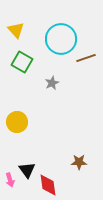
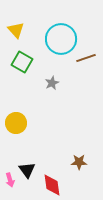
yellow circle: moved 1 px left, 1 px down
red diamond: moved 4 px right
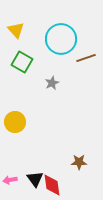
yellow circle: moved 1 px left, 1 px up
black triangle: moved 8 px right, 9 px down
pink arrow: rotated 96 degrees clockwise
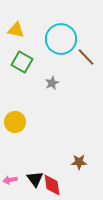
yellow triangle: rotated 36 degrees counterclockwise
brown line: moved 1 px up; rotated 66 degrees clockwise
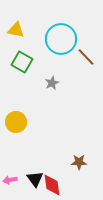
yellow circle: moved 1 px right
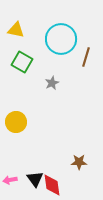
brown line: rotated 60 degrees clockwise
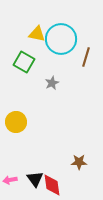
yellow triangle: moved 21 px right, 4 px down
green square: moved 2 px right
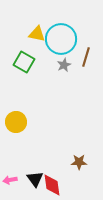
gray star: moved 12 px right, 18 px up
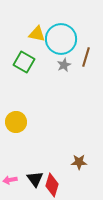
red diamond: rotated 25 degrees clockwise
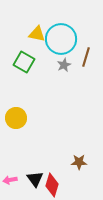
yellow circle: moved 4 px up
